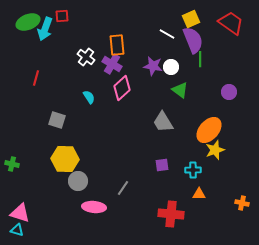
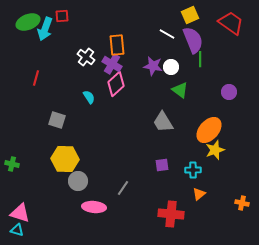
yellow square: moved 1 px left, 4 px up
pink diamond: moved 6 px left, 4 px up
orange triangle: rotated 40 degrees counterclockwise
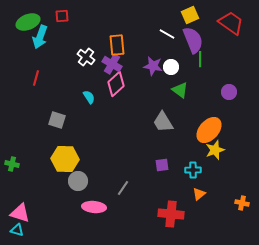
cyan arrow: moved 5 px left, 8 px down
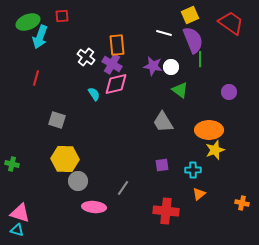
white line: moved 3 px left, 1 px up; rotated 14 degrees counterclockwise
pink diamond: rotated 30 degrees clockwise
cyan semicircle: moved 5 px right, 3 px up
orange ellipse: rotated 48 degrees clockwise
red cross: moved 5 px left, 3 px up
